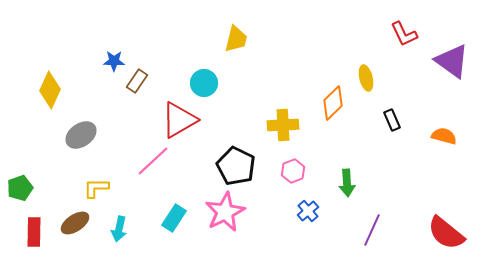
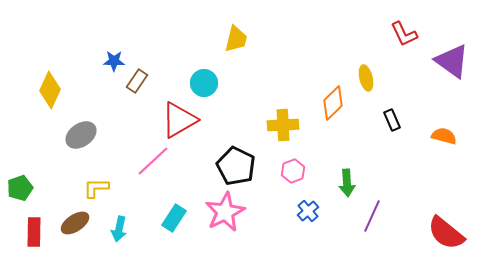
purple line: moved 14 px up
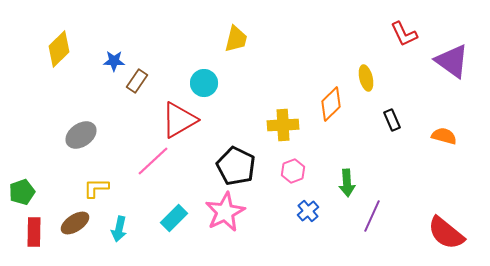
yellow diamond: moved 9 px right, 41 px up; rotated 21 degrees clockwise
orange diamond: moved 2 px left, 1 px down
green pentagon: moved 2 px right, 4 px down
cyan rectangle: rotated 12 degrees clockwise
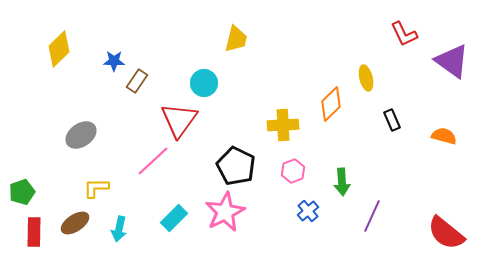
red triangle: rotated 24 degrees counterclockwise
green arrow: moved 5 px left, 1 px up
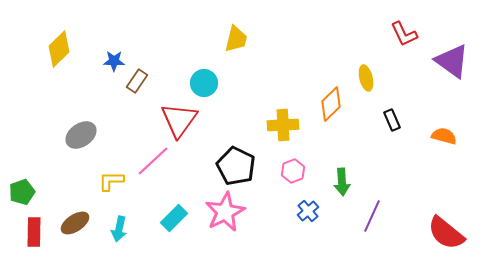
yellow L-shape: moved 15 px right, 7 px up
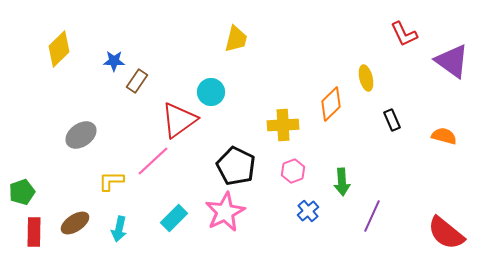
cyan circle: moved 7 px right, 9 px down
red triangle: rotated 18 degrees clockwise
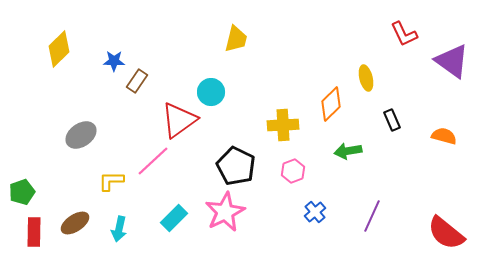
green arrow: moved 6 px right, 31 px up; rotated 84 degrees clockwise
blue cross: moved 7 px right, 1 px down
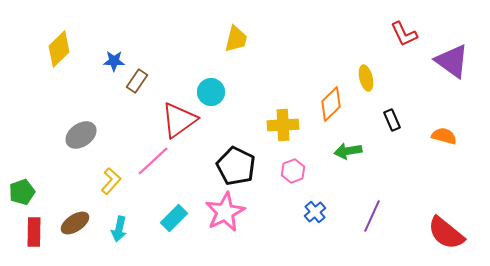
yellow L-shape: rotated 132 degrees clockwise
